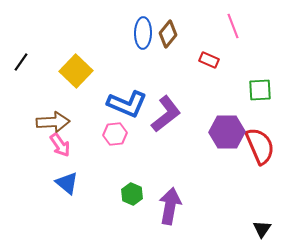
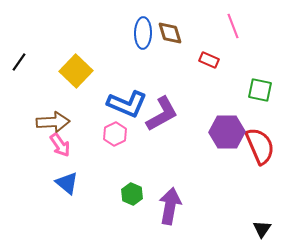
brown diamond: moved 2 px right, 1 px up; rotated 56 degrees counterclockwise
black line: moved 2 px left
green square: rotated 15 degrees clockwise
purple L-shape: moved 4 px left; rotated 9 degrees clockwise
pink hexagon: rotated 20 degrees counterclockwise
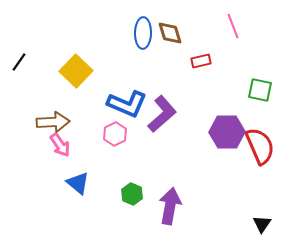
red rectangle: moved 8 px left, 1 px down; rotated 36 degrees counterclockwise
purple L-shape: rotated 12 degrees counterclockwise
blue triangle: moved 11 px right
black triangle: moved 5 px up
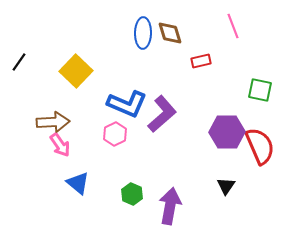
black triangle: moved 36 px left, 38 px up
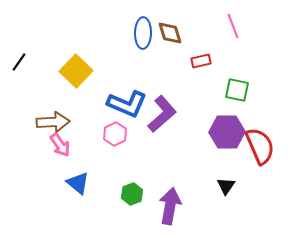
green square: moved 23 px left
green hexagon: rotated 15 degrees clockwise
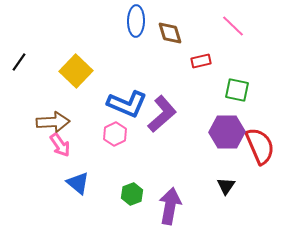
pink line: rotated 25 degrees counterclockwise
blue ellipse: moved 7 px left, 12 px up
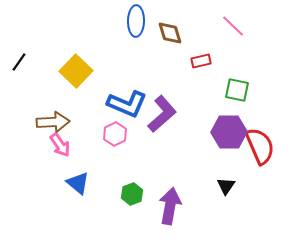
purple hexagon: moved 2 px right
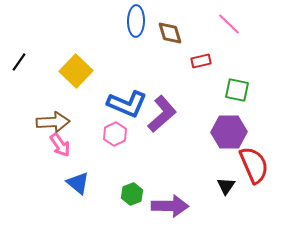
pink line: moved 4 px left, 2 px up
red semicircle: moved 6 px left, 19 px down
purple arrow: rotated 81 degrees clockwise
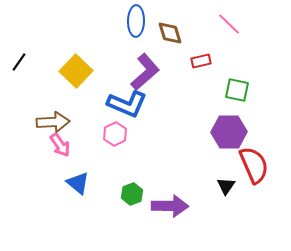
purple L-shape: moved 17 px left, 42 px up
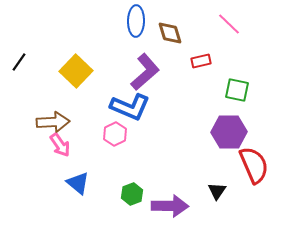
blue L-shape: moved 3 px right, 3 px down
black triangle: moved 9 px left, 5 px down
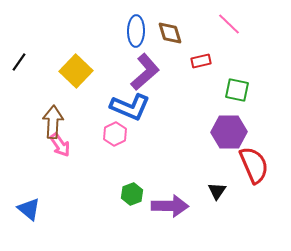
blue ellipse: moved 10 px down
brown arrow: rotated 84 degrees counterclockwise
blue triangle: moved 49 px left, 26 px down
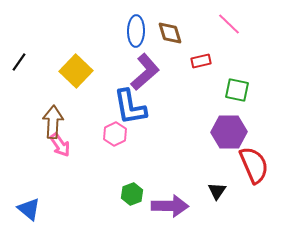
blue L-shape: rotated 57 degrees clockwise
